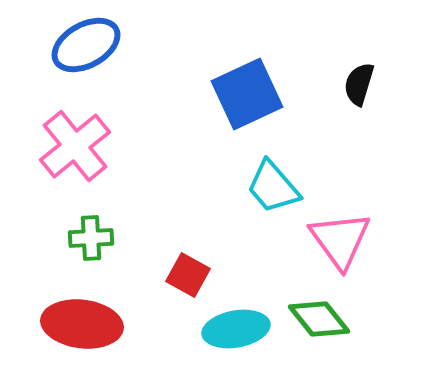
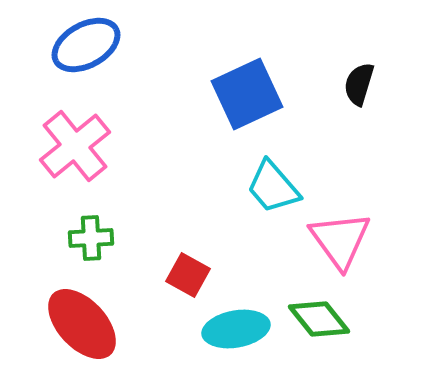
red ellipse: rotated 40 degrees clockwise
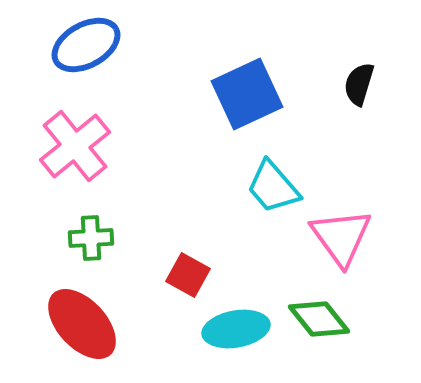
pink triangle: moved 1 px right, 3 px up
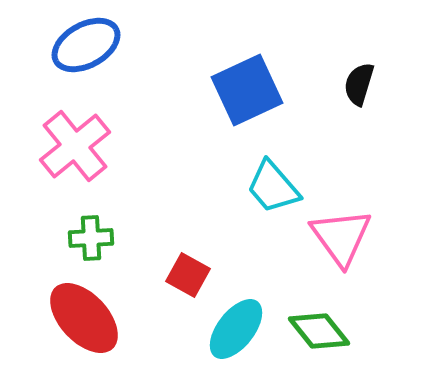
blue square: moved 4 px up
green diamond: moved 12 px down
red ellipse: moved 2 px right, 6 px up
cyan ellipse: rotated 42 degrees counterclockwise
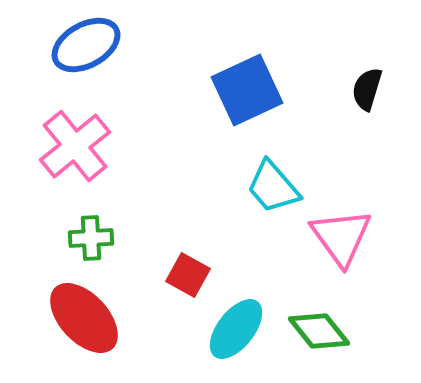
black semicircle: moved 8 px right, 5 px down
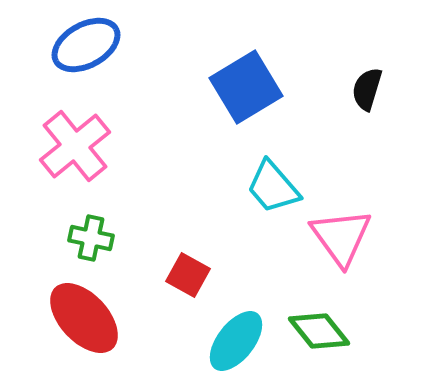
blue square: moved 1 px left, 3 px up; rotated 6 degrees counterclockwise
green cross: rotated 15 degrees clockwise
cyan ellipse: moved 12 px down
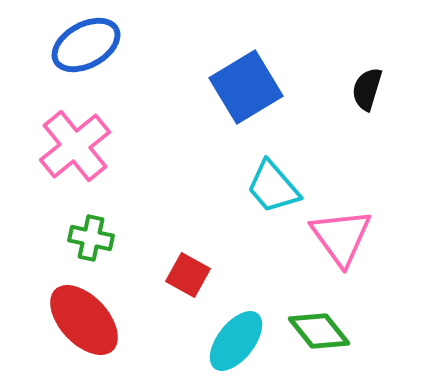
red ellipse: moved 2 px down
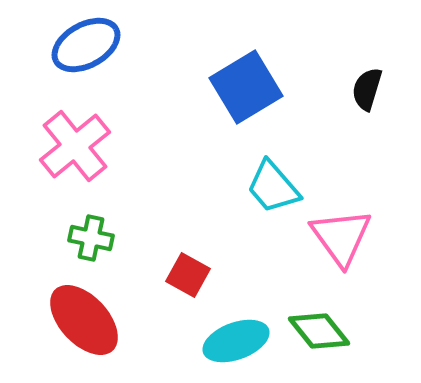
cyan ellipse: rotated 32 degrees clockwise
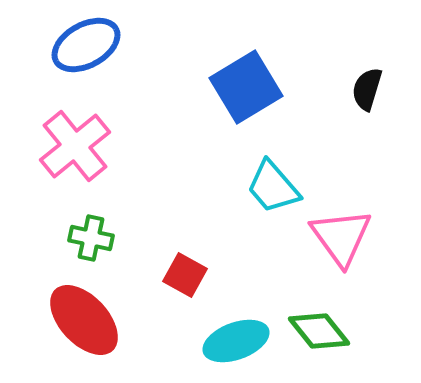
red square: moved 3 px left
